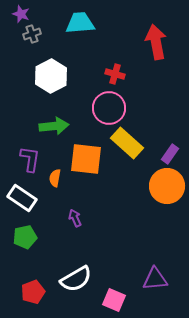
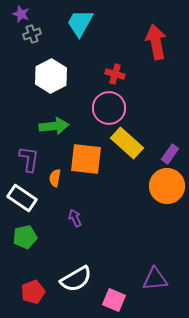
cyan trapezoid: rotated 56 degrees counterclockwise
purple L-shape: moved 1 px left
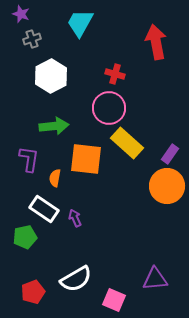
gray cross: moved 5 px down
white rectangle: moved 22 px right, 11 px down
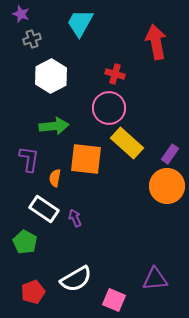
green pentagon: moved 5 px down; rotated 30 degrees counterclockwise
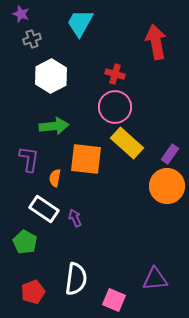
pink circle: moved 6 px right, 1 px up
white semicircle: rotated 52 degrees counterclockwise
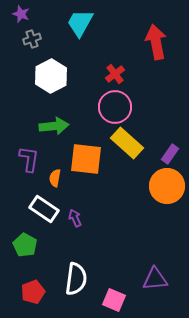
red cross: rotated 36 degrees clockwise
green pentagon: moved 3 px down
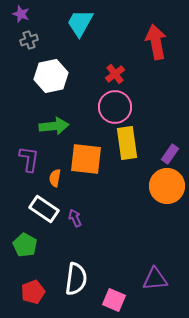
gray cross: moved 3 px left, 1 px down
white hexagon: rotated 16 degrees clockwise
yellow rectangle: rotated 40 degrees clockwise
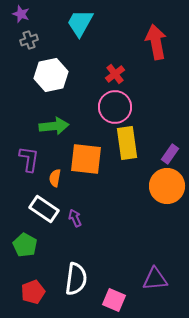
white hexagon: moved 1 px up
